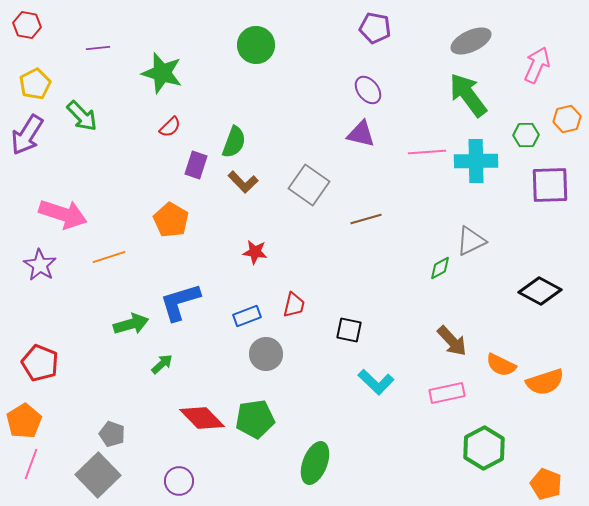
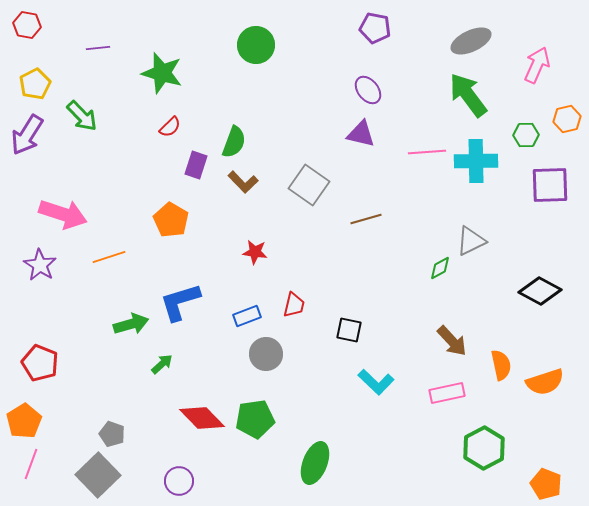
orange semicircle at (501, 365): rotated 128 degrees counterclockwise
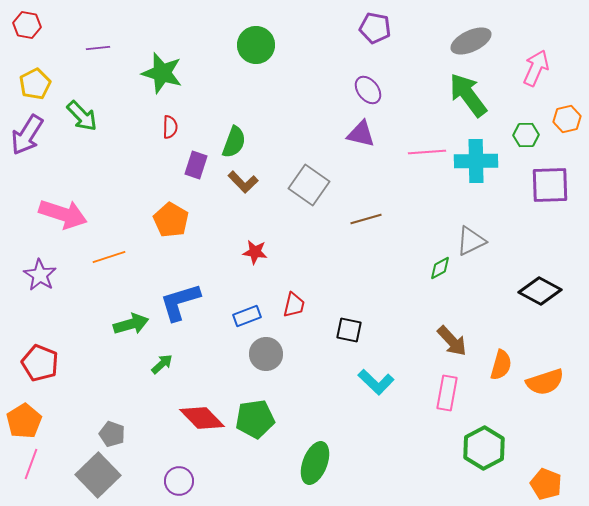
pink arrow at (537, 65): moved 1 px left, 3 px down
red semicircle at (170, 127): rotated 45 degrees counterclockwise
purple star at (40, 265): moved 10 px down
orange semicircle at (501, 365): rotated 28 degrees clockwise
pink rectangle at (447, 393): rotated 68 degrees counterclockwise
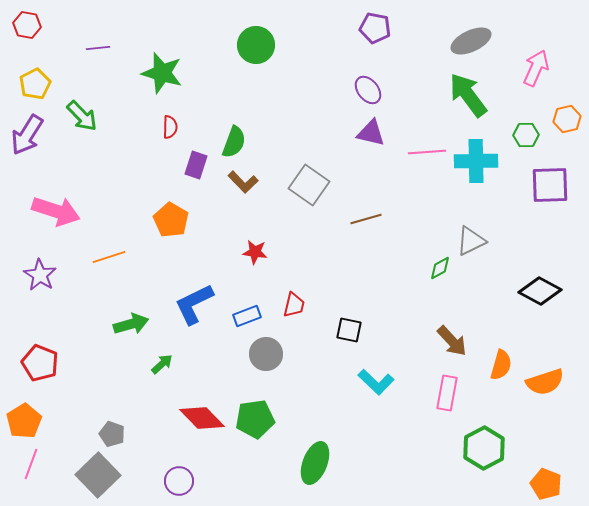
purple triangle at (361, 134): moved 10 px right, 1 px up
pink arrow at (63, 214): moved 7 px left, 3 px up
blue L-shape at (180, 302): moved 14 px right, 2 px down; rotated 9 degrees counterclockwise
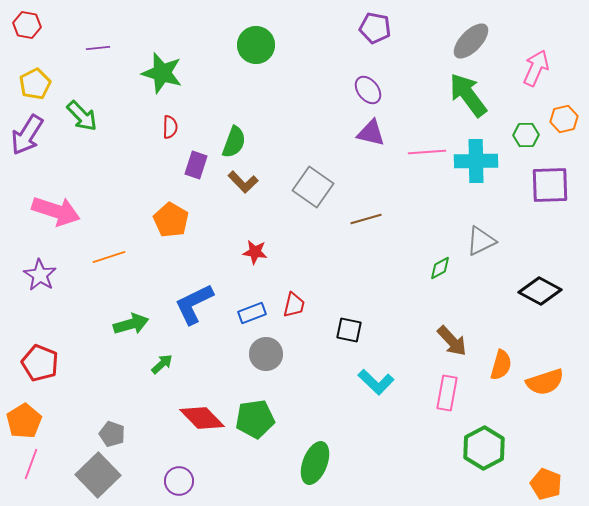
gray ellipse at (471, 41): rotated 21 degrees counterclockwise
orange hexagon at (567, 119): moved 3 px left
gray square at (309, 185): moved 4 px right, 2 px down
gray triangle at (471, 241): moved 10 px right
blue rectangle at (247, 316): moved 5 px right, 3 px up
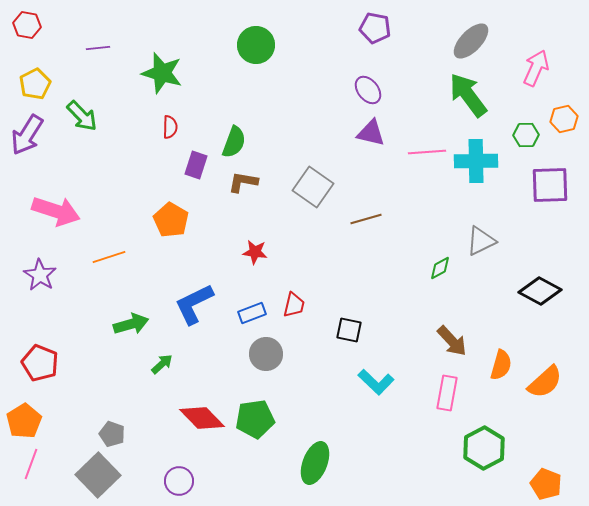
brown L-shape at (243, 182): rotated 144 degrees clockwise
orange semicircle at (545, 382): rotated 24 degrees counterclockwise
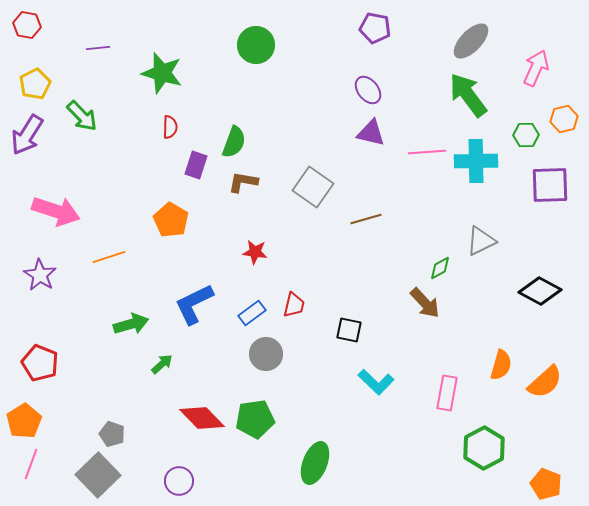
blue rectangle at (252, 313): rotated 16 degrees counterclockwise
brown arrow at (452, 341): moved 27 px left, 38 px up
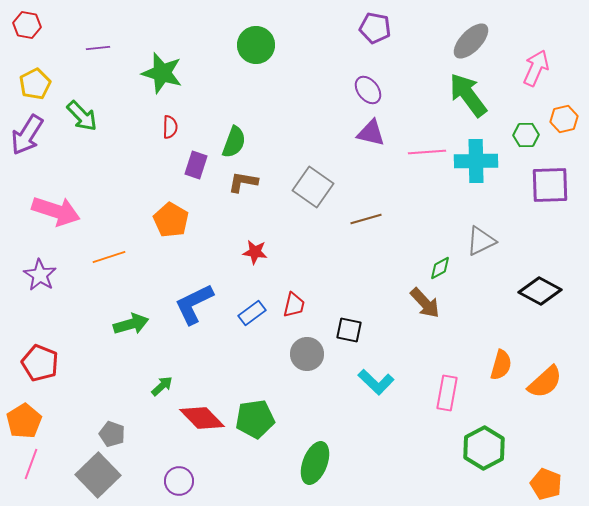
gray circle at (266, 354): moved 41 px right
green arrow at (162, 364): moved 22 px down
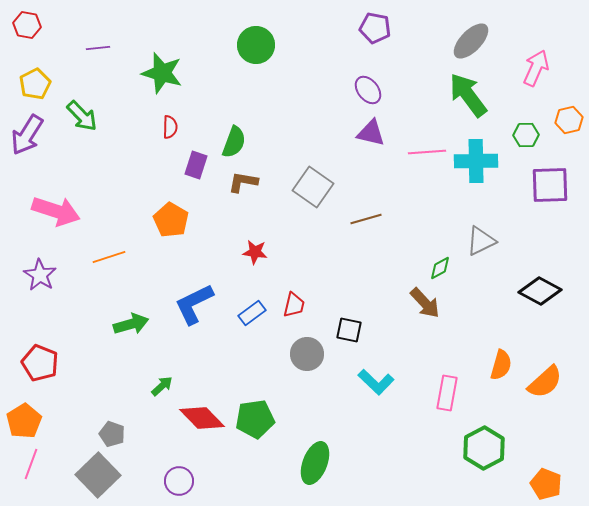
orange hexagon at (564, 119): moved 5 px right, 1 px down
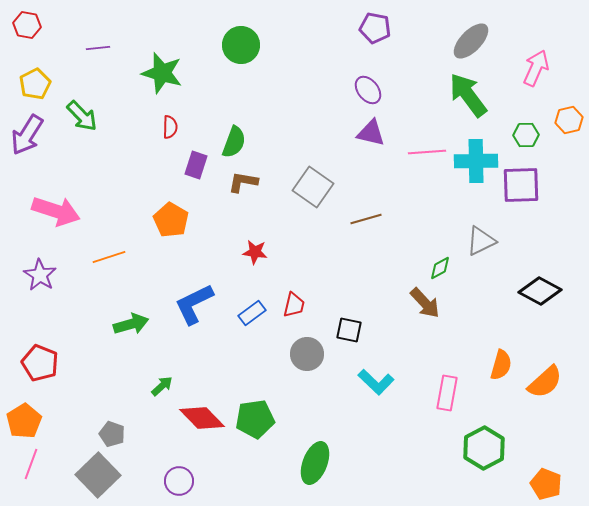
green circle at (256, 45): moved 15 px left
purple square at (550, 185): moved 29 px left
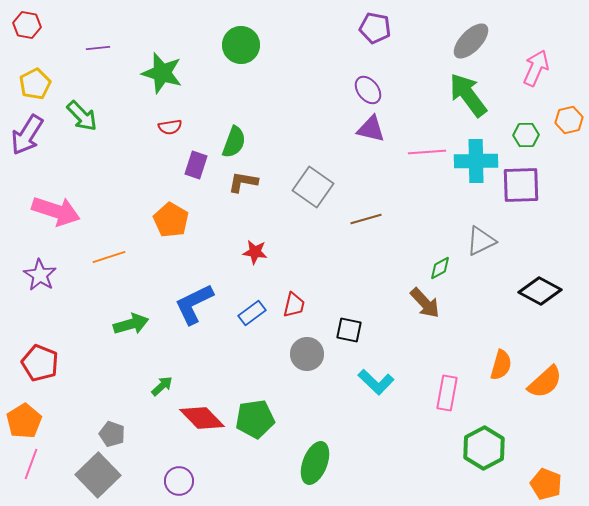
red semicircle at (170, 127): rotated 80 degrees clockwise
purple triangle at (371, 133): moved 4 px up
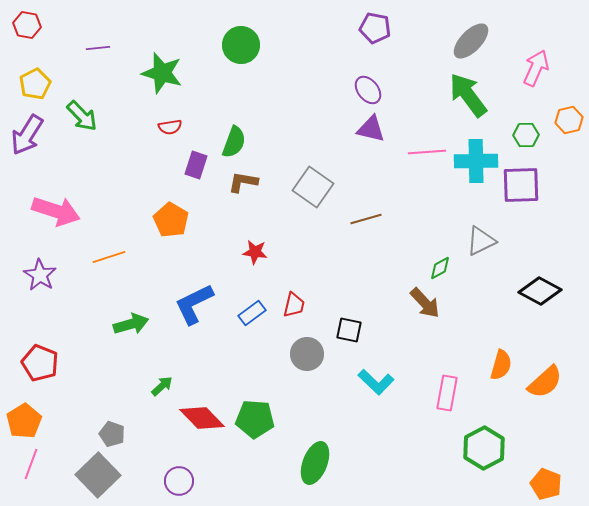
green pentagon at (255, 419): rotated 12 degrees clockwise
